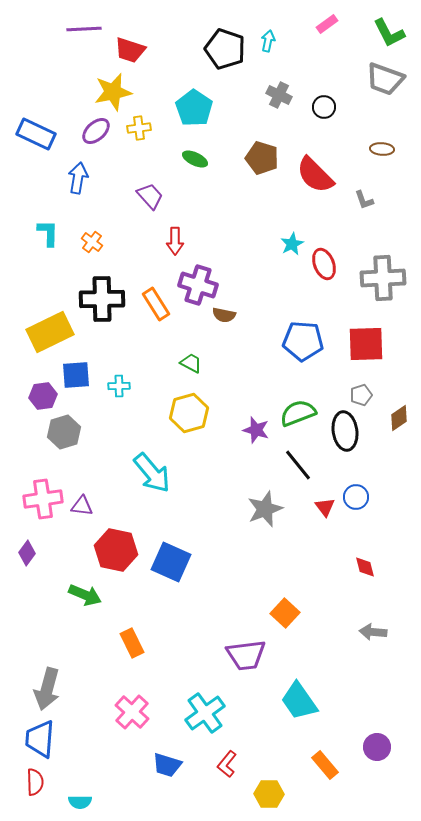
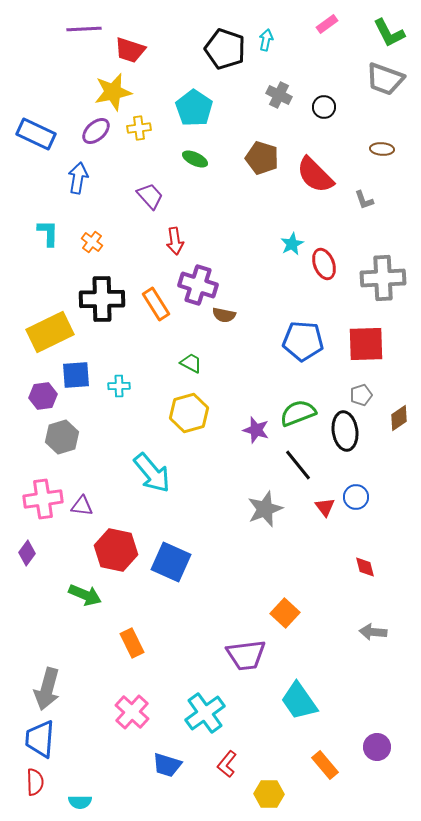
cyan arrow at (268, 41): moved 2 px left, 1 px up
red arrow at (175, 241): rotated 8 degrees counterclockwise
gray hexagon at (64, 432): moved 2 px left, 5 px down
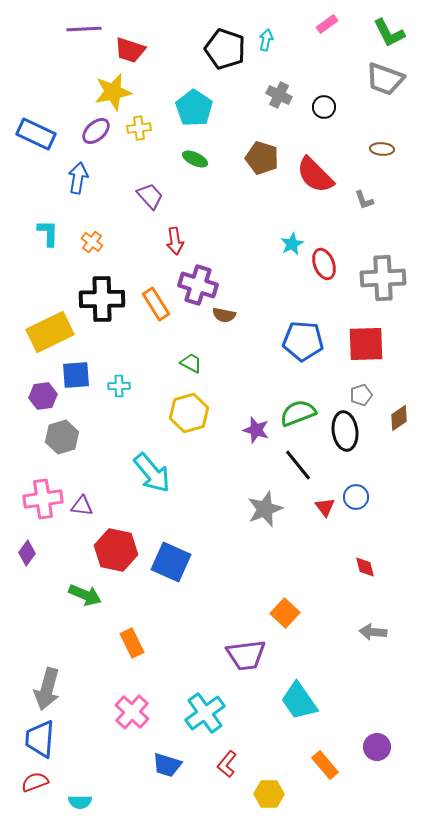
red semicircle at (35, 782): rotated 108 degrees counterclockwise
